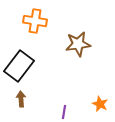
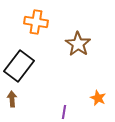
orange cross: moved 1 px right, 1 px down
brown star: rotated 30 degrees counterclockwise
brown arrow: moved 9 px left
orange star: moved 2 px left, 6 px up
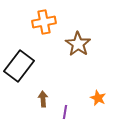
orange cross: moved 8 px right; rotated 20 degrees counterclockwise
brown arrow: moved 31 px right
purple line: moved 1 px right
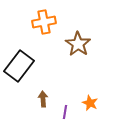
orange star: moved 8 px left, 5 px down
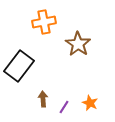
purple line: moved 1 px left, 5 px up; rotated 24 degrees clockwise
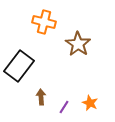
orange cross: rotated 25 degrees clockwise
brown arrow: moved 2 px left, 2 px up
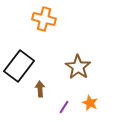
orange cross: moved 3 px up
brown star: moved 23 px down
brown arrow: moved 1 px left, 8 px up
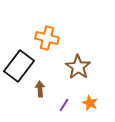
orange cross: moved 3 px right, 19 px down
purple line: moved 2 px up
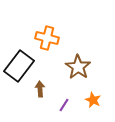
orange star: moved 3 px right, 3 px up
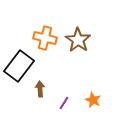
orange cross: moved 2 px left
brown star: moved 27 px up
purple line: moved 2 px up
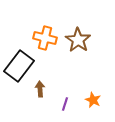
purple line: moved 1 px right, 1 px down; rotated 16 degrees counterclockwise
